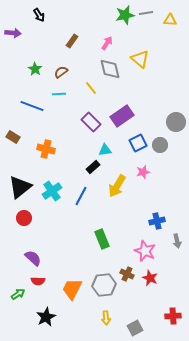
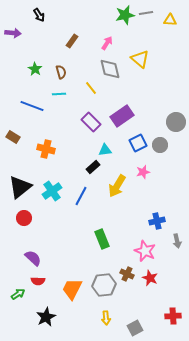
brown semicircle at (61, 72): rotated 112 degrees clockwise
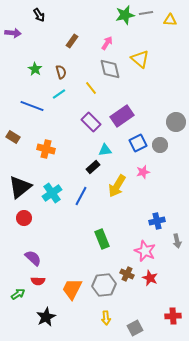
cyan line at (59, 94): rotated 32 degrees counterclockwise
cyan cross at (52, 191): moved 2 px down
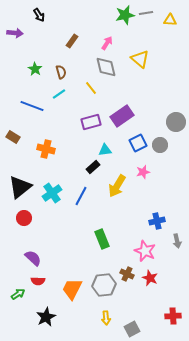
purple arrow at (13, 33): moved 2 px right
gray diamond at (110, 69): moved 4 px left, 2 px up
purple rectangle at (91, 122): rotated 60 degrees counterclockwise
gray square at (135, 328): moved 3 px left, 1 px down
